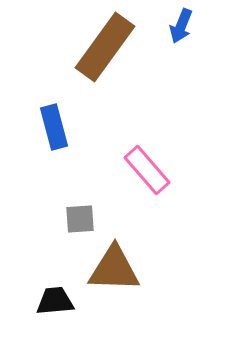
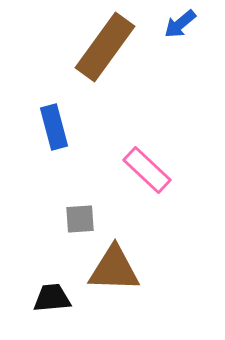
blue arrow: moved 1 px left, 2 px up; rotated 28 degrees clockwise
pink rectangle: rotated 6 degrees counterclockwise
black trapezoid: moved 3 px left, 3 px up
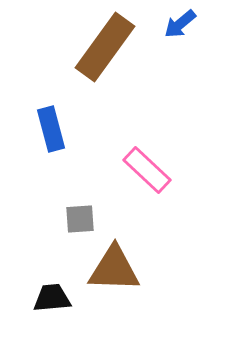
blue rectangle: moved 3 px left, 2 px down
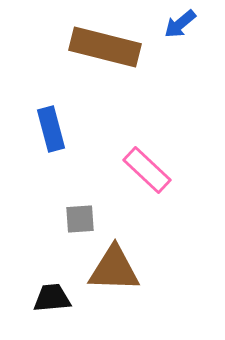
brown rectangle: rotated 68 degrees clockwise
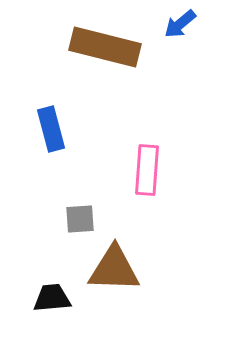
pink rectangle: rotated 51 degrees clockwise
